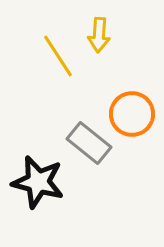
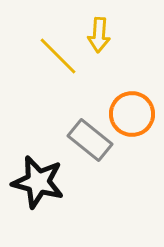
yellow line: rotated 12 degrees counterclockwise
gray rectangle: moved 1 px right, 3 px up
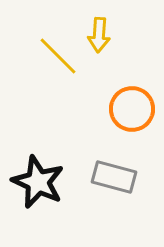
orange circle: moved 5 px up
gray rectangle: moved 24 px right, 37 px down; rotated 24 degrees counterclockwise
black star: rotated 10 degrees clockwise
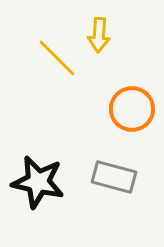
yellow line: moved 1 px left, 2 px down
black star: rotated 12 degrees counterclockwise
